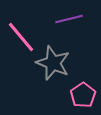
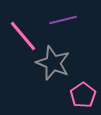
purple line: moved 6 px left, 1 px down
pink line: moved 2 px right, 1 px up
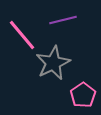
pink line: moved 1 px left, 1 px up
gray star: rotated 24 degrees clockwise
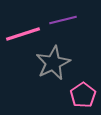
pink line: moved 1 px right, 1 px up; rotated 68 degrees counterclockwise
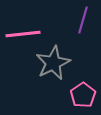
purple line: moved 20 px right; rotated 60 degrees counterclockwise
pink line: rotated 12 degrees clockwise
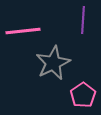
purple line: rotated 12 degrees counterclockwise
pink line: moved 3 px up
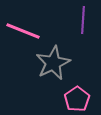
pink line: rotated 28 degrees clockwise
pink pentagon: moved 6 px left, 4 px down
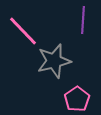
pink line: rotated 24 degrees clockwise
gray star: moved 1 px right, 2 px up; rotated 12 degrees clockwise
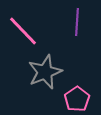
purple line: moved 6 px left, 2 px down
gray star: moved 9 px left, 11 px down; rotated 8 degrees counterclockwise
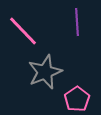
purple line: rotated 8 degrees counterclockwise
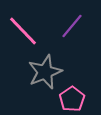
purple line: moved 5 px left, 4 px down; rotated 44 degrees clockwise
pink pentagon: moved 5 px left
